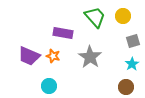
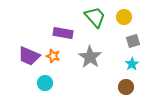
yellow circle: moved 1 px right, 1 px down
cyan circle: moved 4 px left, 3 px up
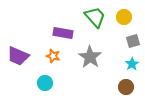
purple trapezoid: moved 11 px left
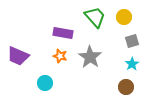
gray square: moved 1 px left
orange star: moved 7 px right
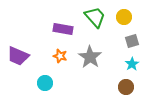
purple rectangle: moved 4 px up
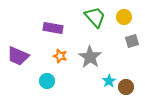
purple rectangle: moved 10 px left, 1 px up
cyan star: moved 23 px left, 17 px down
cyan circle: moved 2 px right, 2 px up
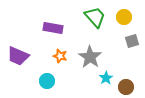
cyan star: moved 3 px left, 3 px up
